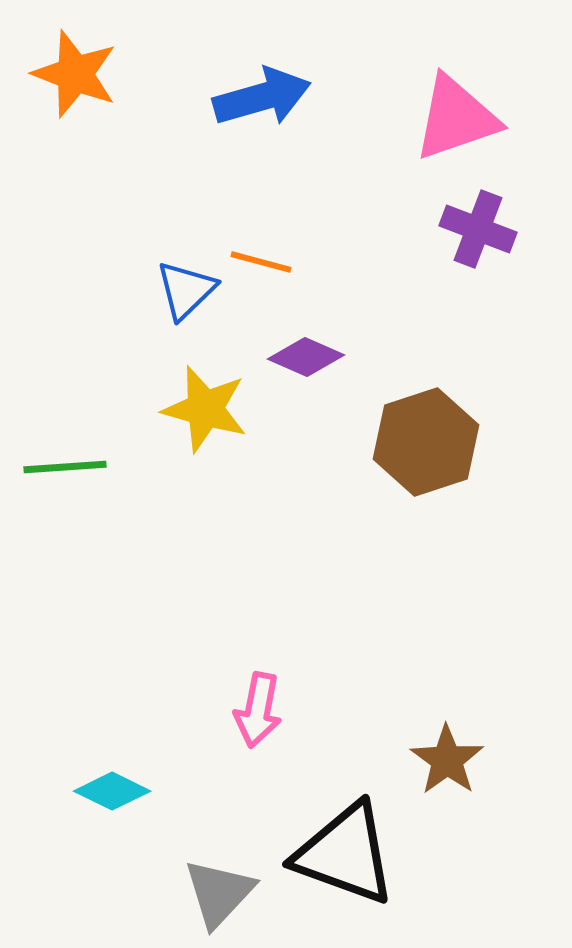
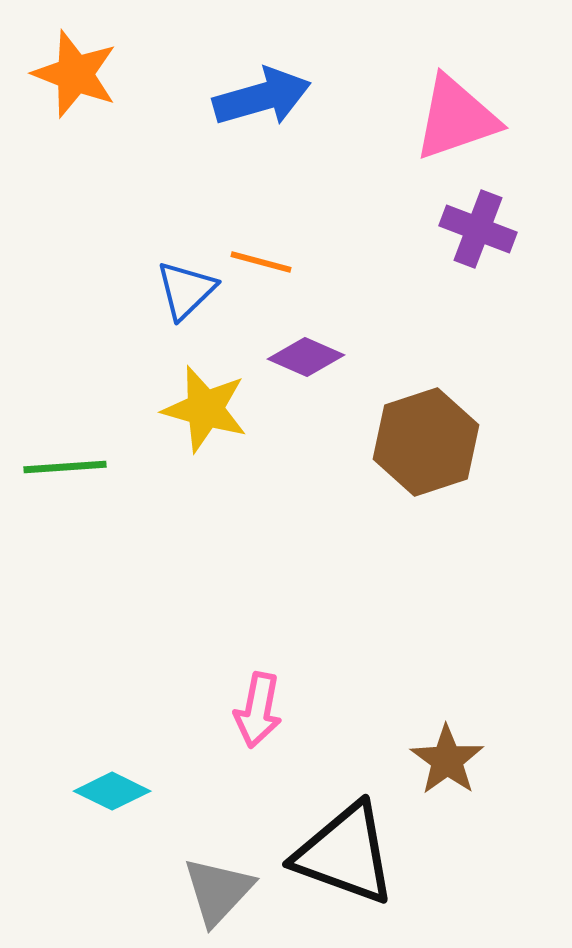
gray triangle: moved 1 px left, 2 px up
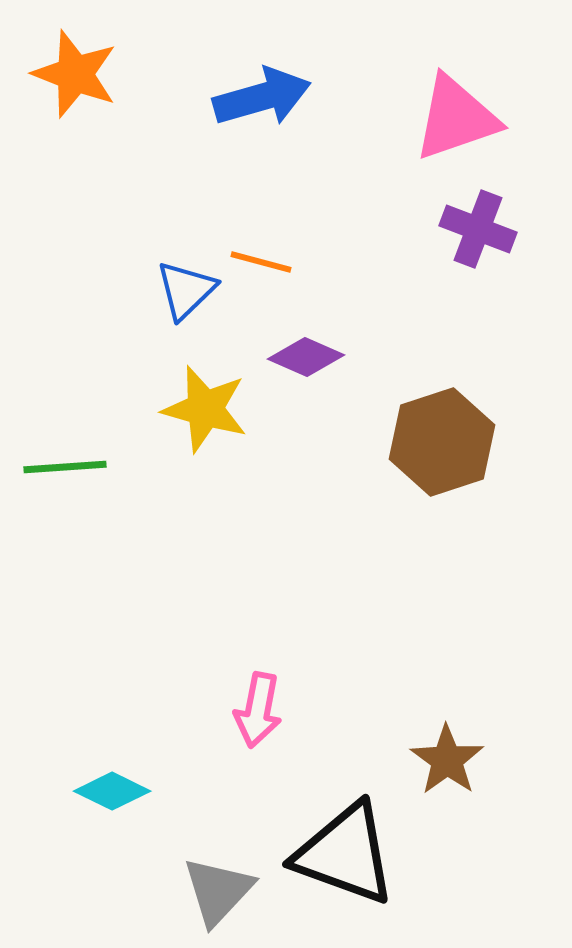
brown hexagon: moved 16 px right
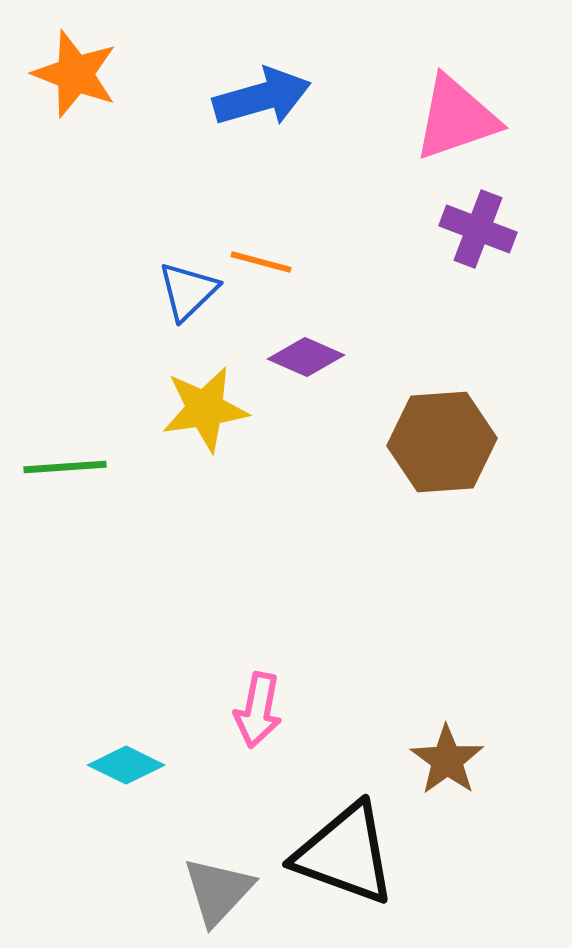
blue triangle: moved 2 px right, 1 px down
yellow star: rotated 24 degrees counterclockwise
brown hexagon: rotated 14 degrees clockwise
cyan diamond: moved 14 px right, 26 px up
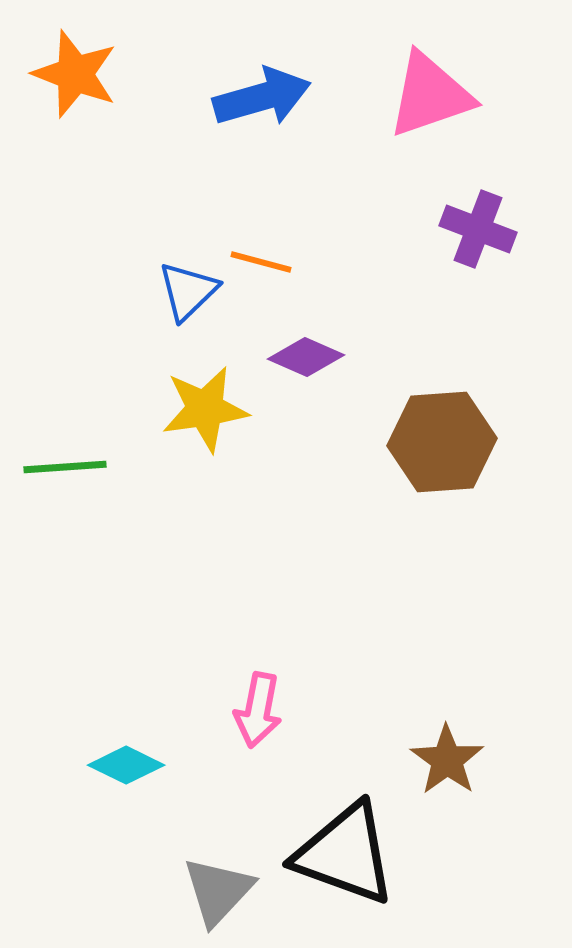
pink triangle: moved 26 px left, 23 px up
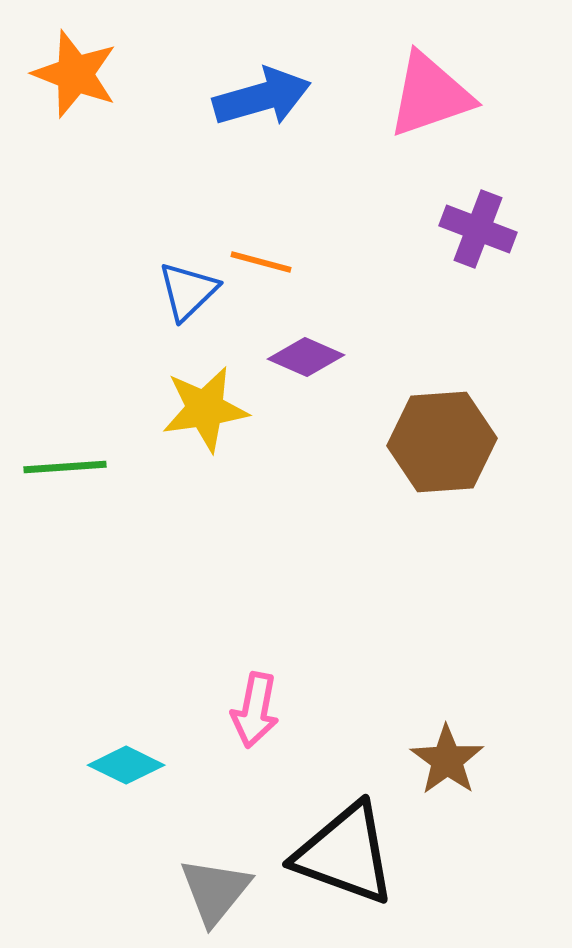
pink arrow: moved 3 px left
gray triangle: moved 3 px left; rotated 4 degrees counterclockwise
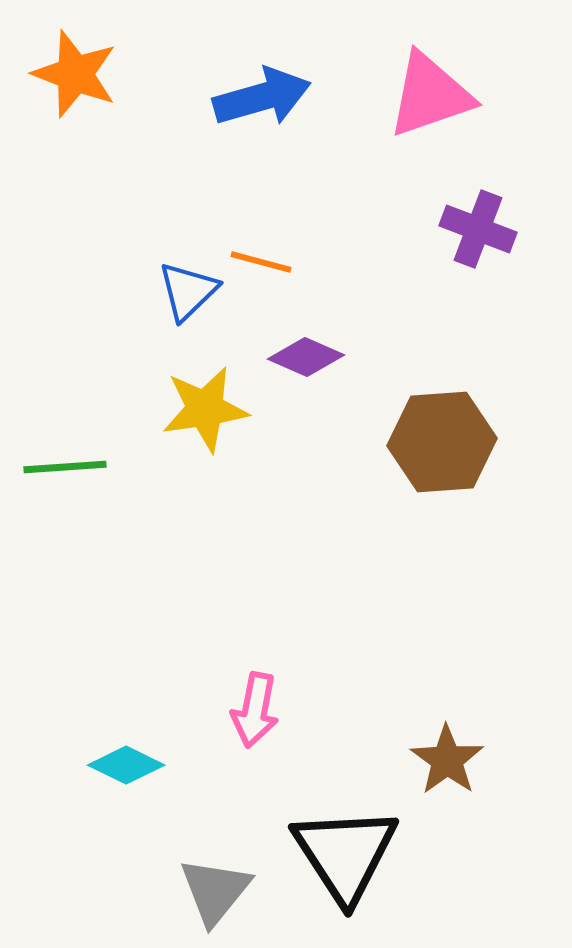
black triangle: rotated 37 degrees clockwise
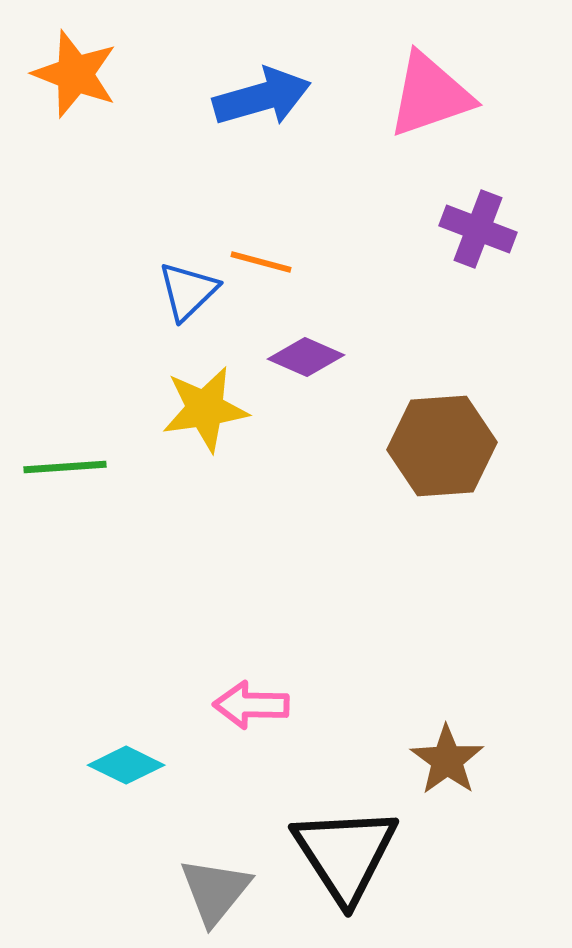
brown hexagon: moved 4 px down
pink arrow: moved 4 px left, 5 px up; rotated 80 degrees clockwise
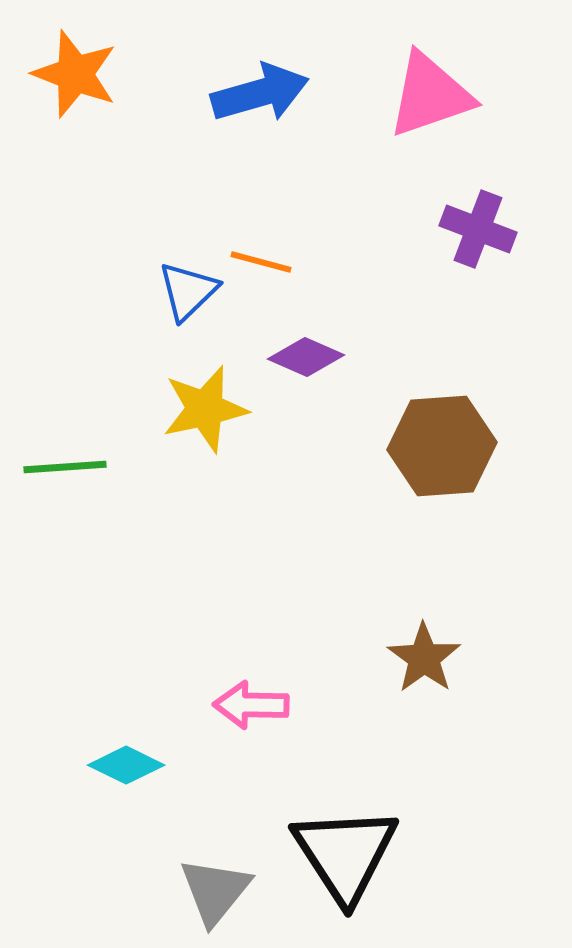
blue arrow: moved 2 px left, 4 px up
yellow star: rotated 4 degrees counterclockwise
brown star: moved 23 px left, 102 px up
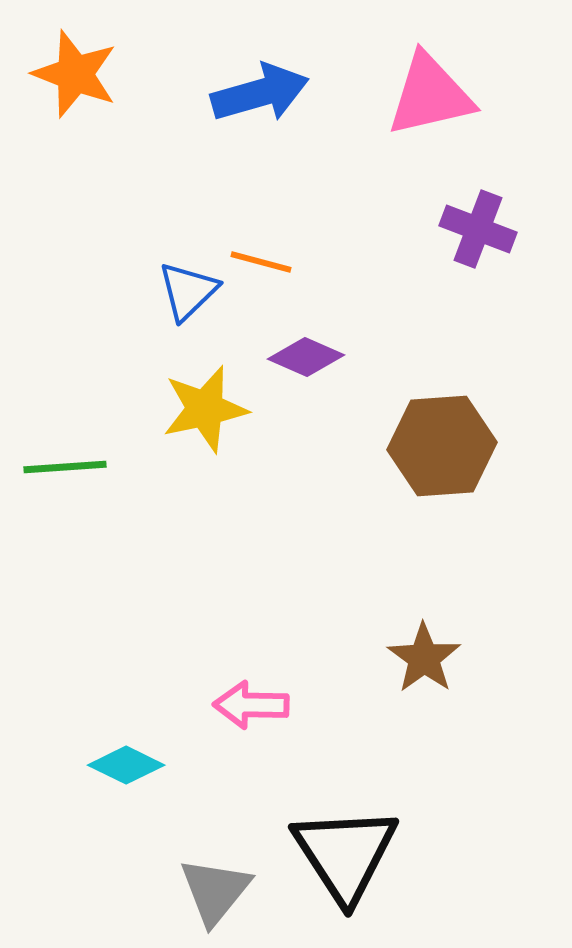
pink triangle: rotated 6 degrees clockwise
